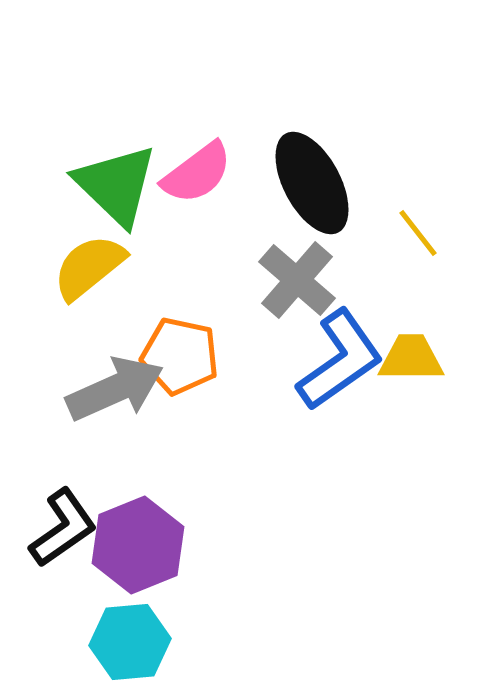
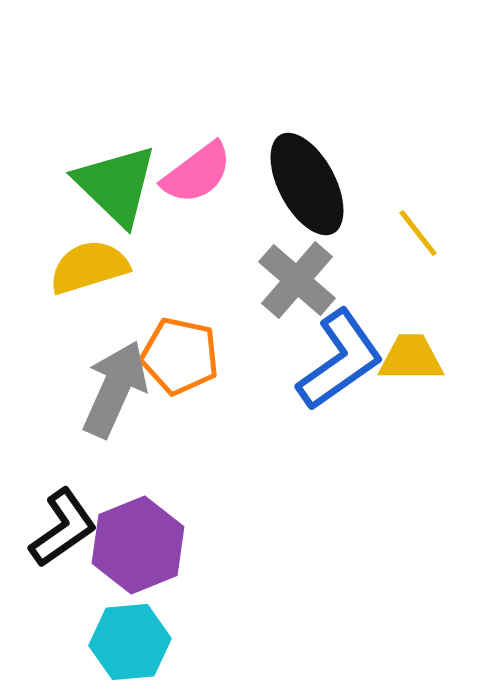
black ellipse: moved 5 px left, 1 px down
yellow semicircle: rotated 22 degrees clockwise
gray arrow: rotated 42 degrees counterclockwise
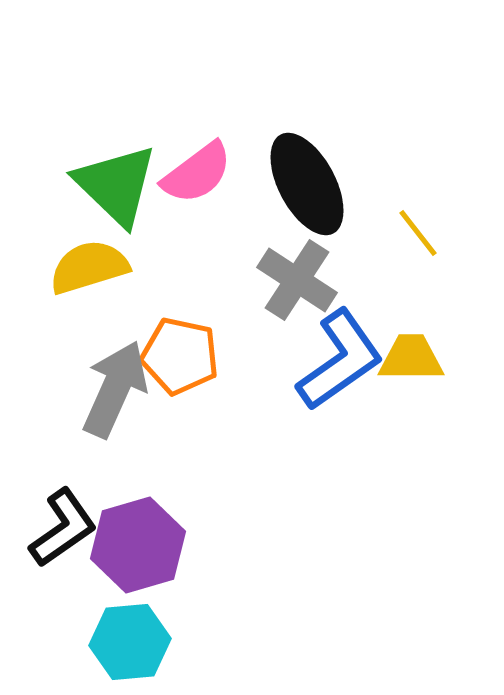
gray cross: rotated 8 degrees counterclockwise
purple hexagon: rotated 6 degrees clockwise
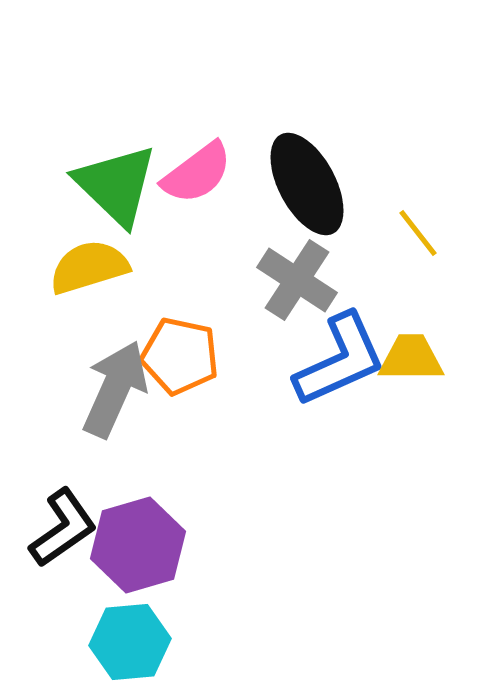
blue L-shape: rotated 11 degrees clockwise
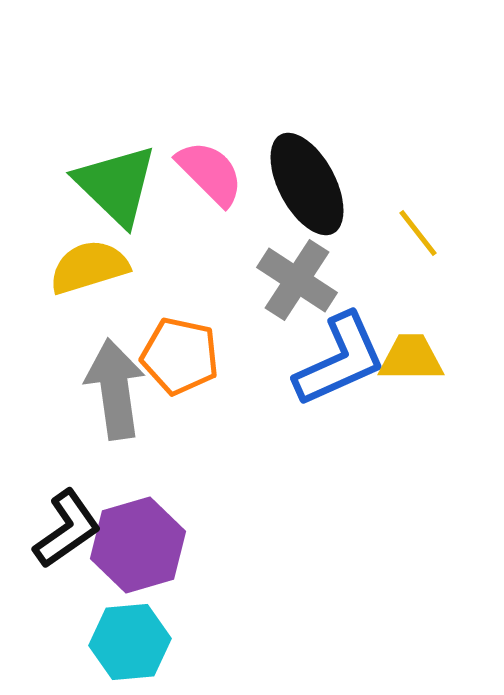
pink semicircle: moved 13 px right; rotated 98 degrees counterclockwise
gray arrow: rotated 32 degrees counterclockwise
black L-shape: moved 4 px right, 1 px down
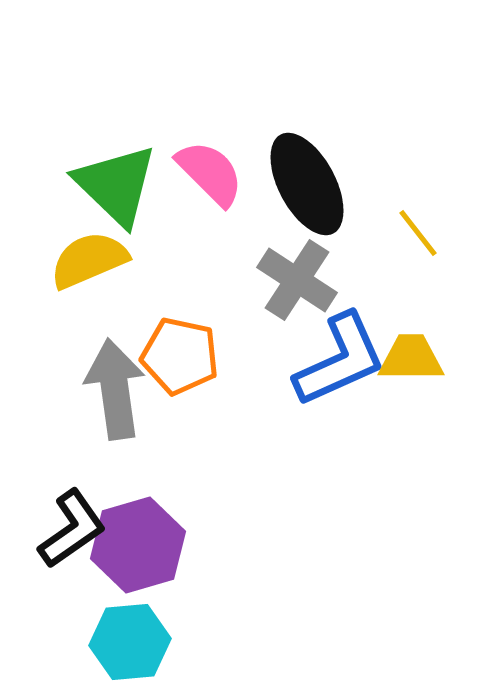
yellow semicircle: moved 7 px up; rotated 6 degrees counterclockwise
black L-shape: moved 5 px right
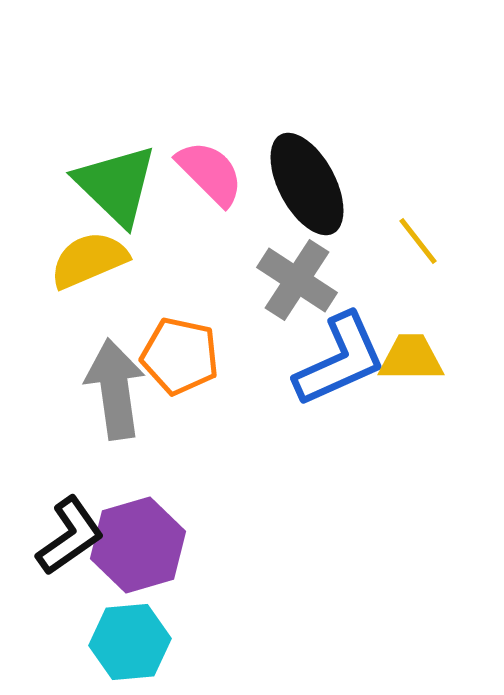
yellow line: moved 8 px down
black L-shape: moved 2 px left, 7 px down
